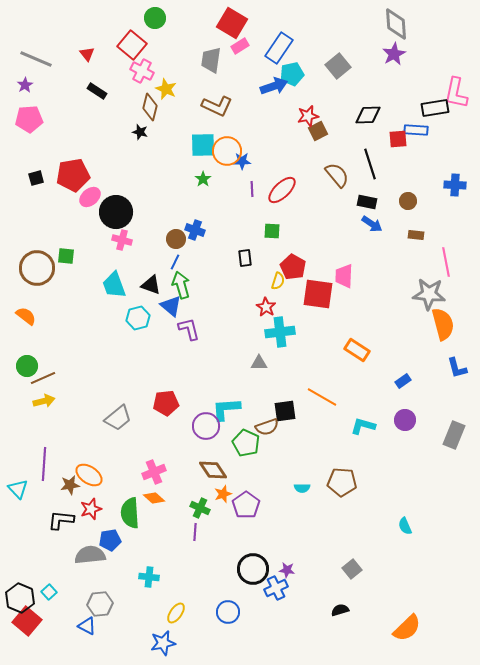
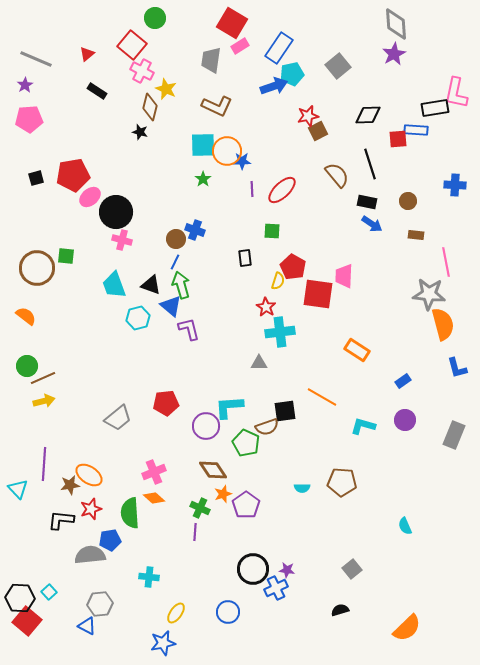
red triangle at (87, 54): rotated 28 degrees clockwise
cyan L-shape at (226, 409): moved 3 px right, 2 px up
black hexagon at (20, 598): rotated 20 degrees counterclockwise
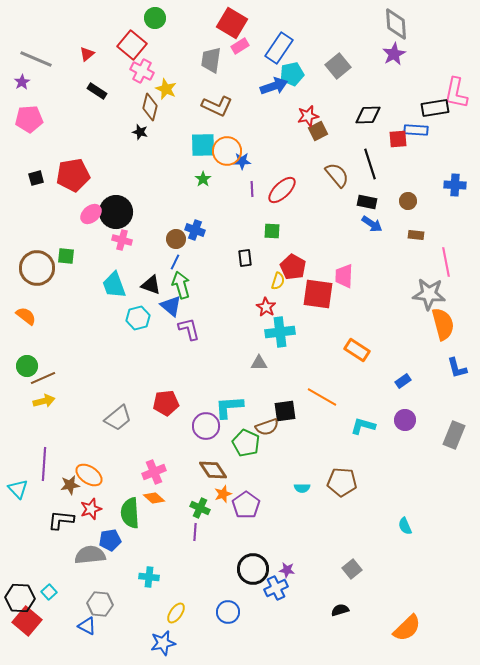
purple star at (25, 85): moved 3 px left, 3 px up
pink ellipse at (90, 197): moved 1 px right, 17 px down
gray hexagon at (100, 604): rotated 10 degrees clockwise
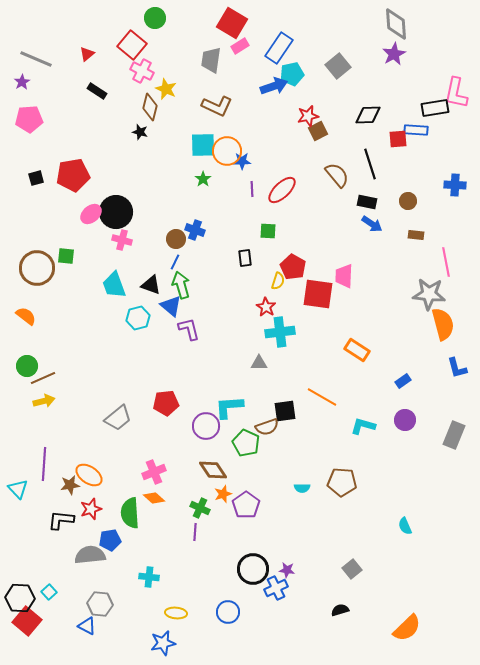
green square at (272, 231): moved 4 px left
yellow ellipse at (176, 613): rotated 60 degrees clockwise
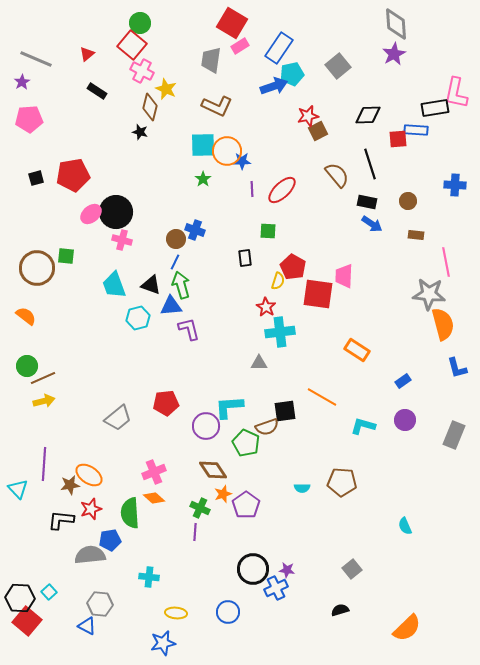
green circle at (155, 18): moved 15 px left, 5 px down
blue triangle at (171, 306): rotated 45 degrees counterclockwise
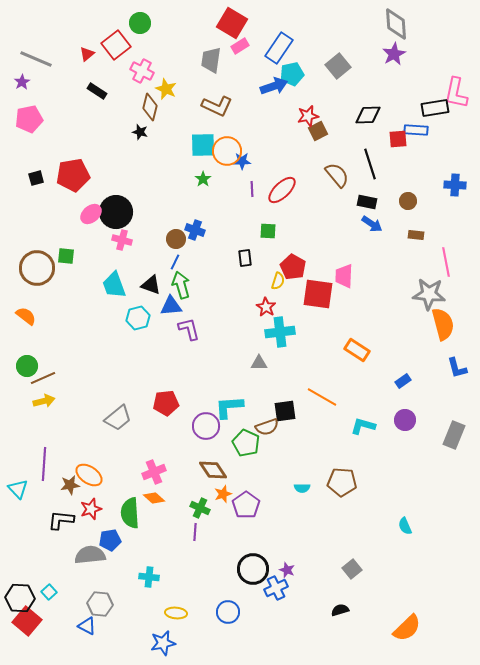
red square at (132, 45): moved 16 px left; rotated 12 degrees clockwise
pink pentagon at (29, 119): rotated 8 degrees counterclockwise
purple star at (287, 570): rotated 14 degrees clockwise
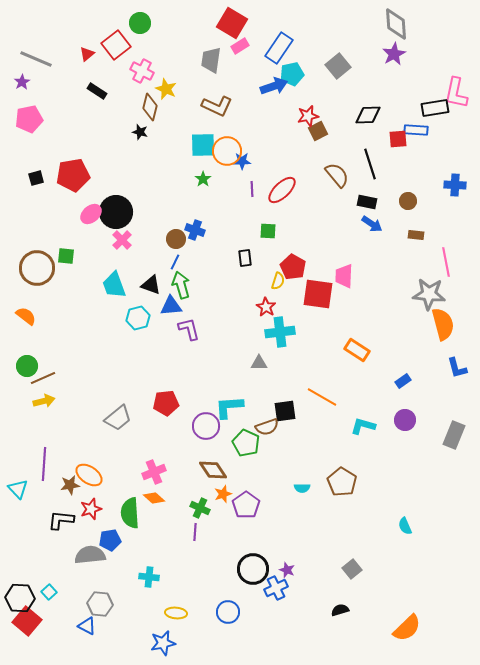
pink cross at (122, 240): rotated 30 degrees clockwise
brown pentagon at (342, 482): rotated 28 degrees clockwise
